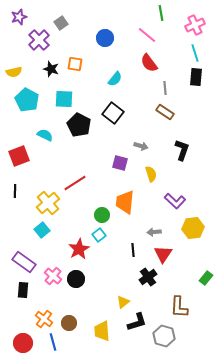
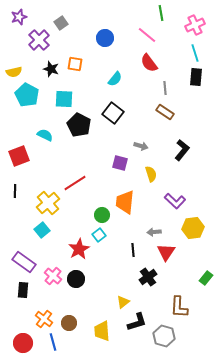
cyan pentagon at (27, 100): moved 5 px up
black L-shape at (182, 150): rotated 20 degrees clockwise
red triangle at (163, 254): moved 3 px right, 2 px up
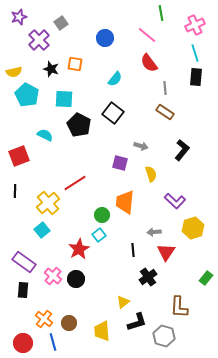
yellow hexagon at (193, 228): rotated 10 degrees counterclockwise
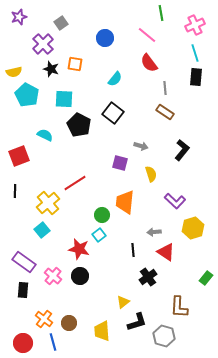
purple cross at (39, 40): moved 4 px right, 4 px down
red star at (79, 249): rotated 30 degrees counterclockwise
red triangle at (166, 252): rotated 30 degrees counterclockwise
black circle at (76, 279): moved 4 px right, 3 px up
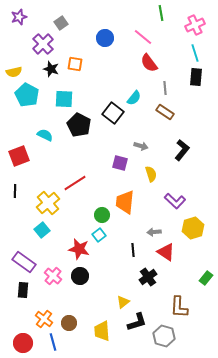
pink line at (147, 35): moved 4 px left, 2 px down
cyan semicircle at (115, 79): moved 19 px right, 19 px down
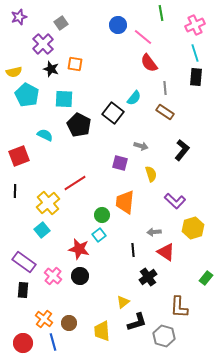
blue circle at (105, 38): moved 13 px right, 13 px up
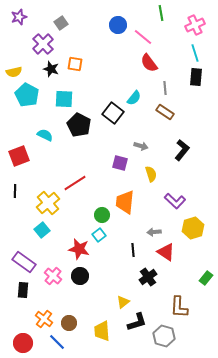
blue line at (53, 342): moved 4 px right; rotated 30 degrees counterclockwise
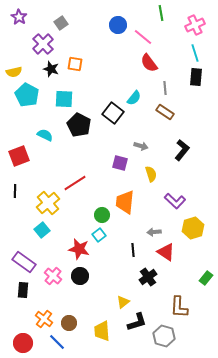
purple star at (19, 17): rotated 21 degrees counterclockwise
